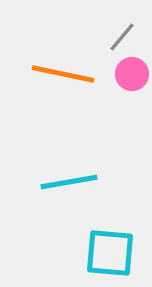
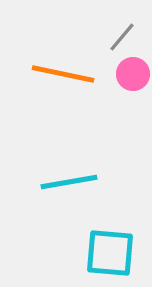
pink circle: moved 1 px right
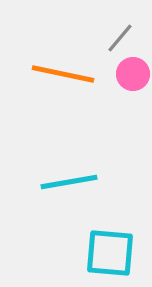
gray line: moved 2 px left, 1 px down
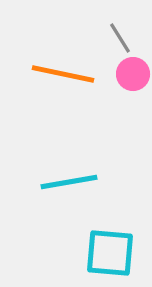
gray line: rotated 72 degrees counterclockwise
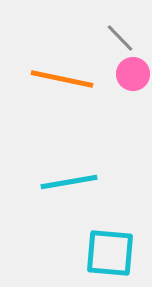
gray line: rotated 12 degrees counterclockwise
orange line: moved 1 px left, 5 px down
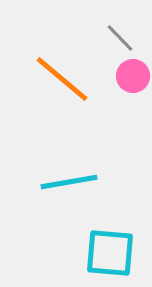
pink circle: moved 2 px down
orange line: rotated 28 degrees clockwise
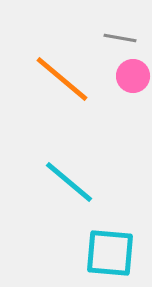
gray line: rotated 36 degrees counterclockwise
cyan line: rotated 50 degrees clockwise
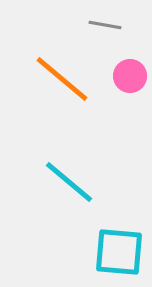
gray line: moved 15 px left, 13 px up
pink circle: moved 3 px left
cyan square: moved 9 px right, 1 px up
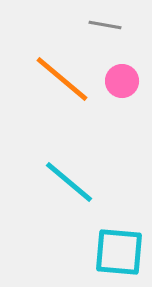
pink circle: moved 8 px left, 5 px down
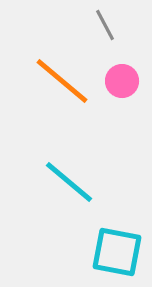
gray line: rotated 52 degrees clockwise
orange line: moved 2 px down
cyan square: moved 2 px left; rotated 6 degrees clockwise
